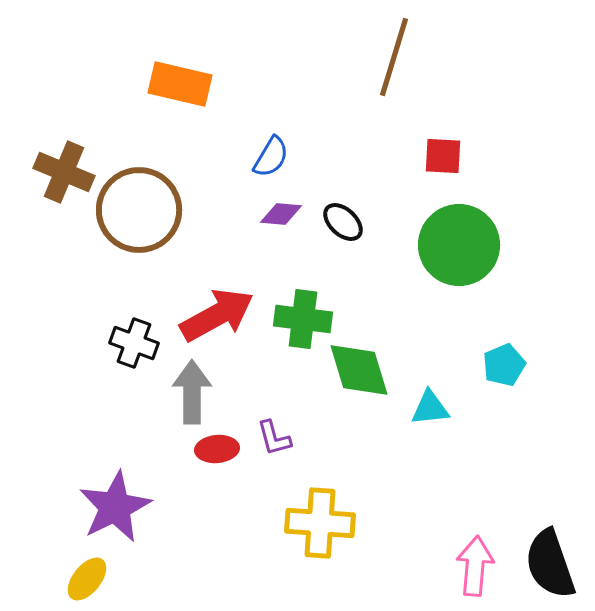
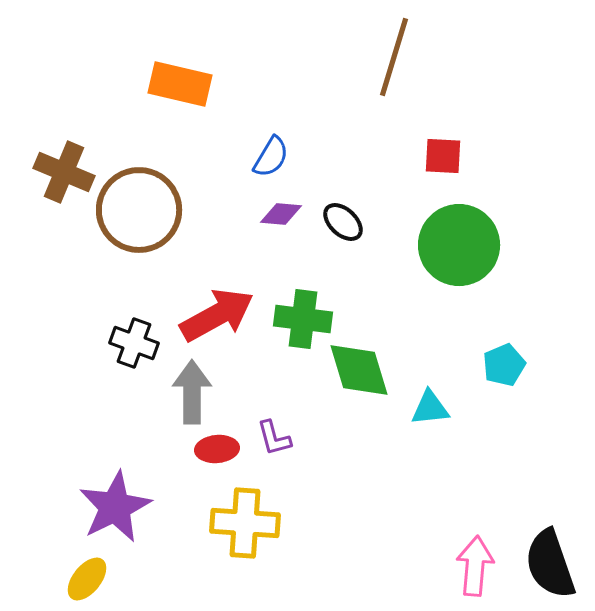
yellow cross: moved 75 px left
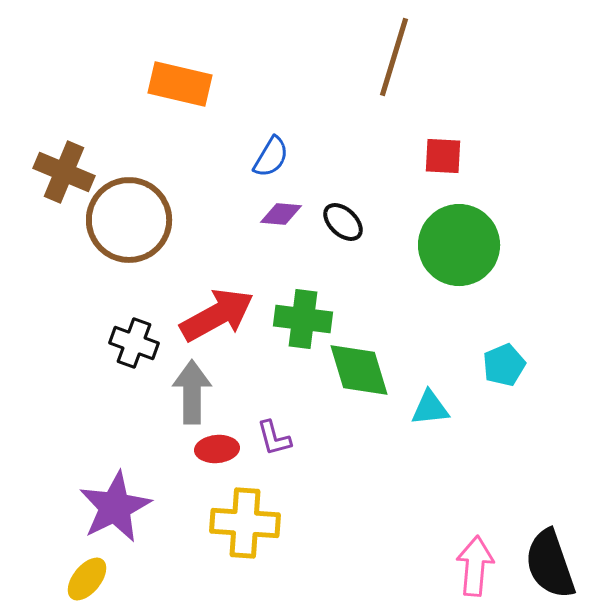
brown circle: moved 10 px left, 10 px down
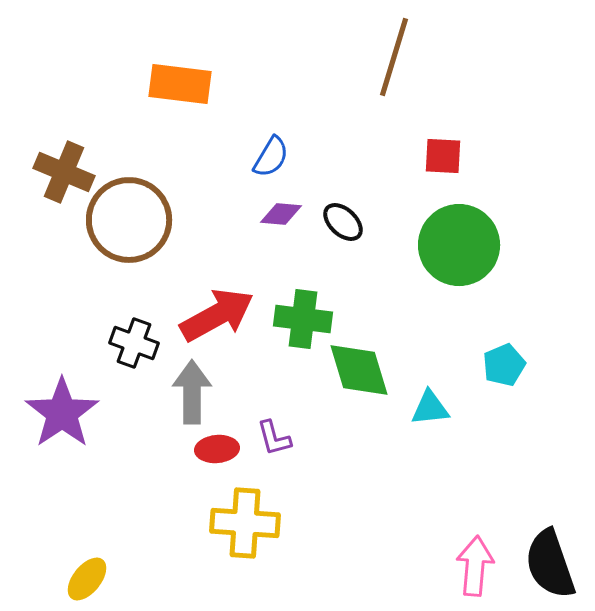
orange rectangle: rotated 6 degrees counterclockwise
purple star: moved 53 px left, 94 px up; rotated 8 degrees counterclockwise
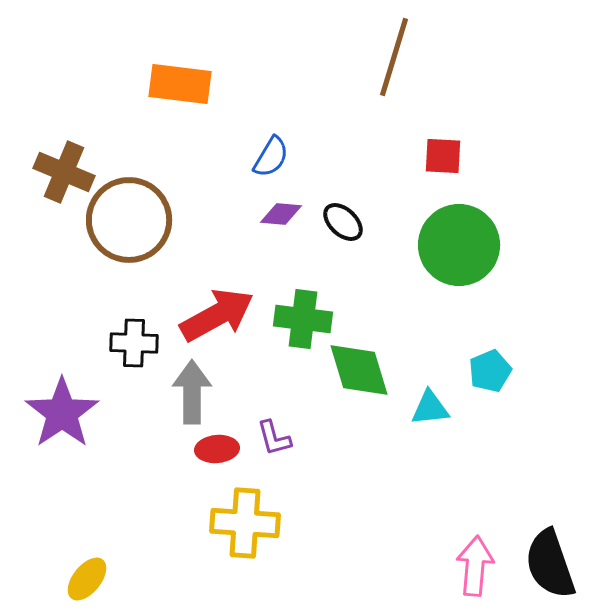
black cross: rotated 18 degrees counterclockwise
cyan pentagon: moved 14 px left, 6 px down
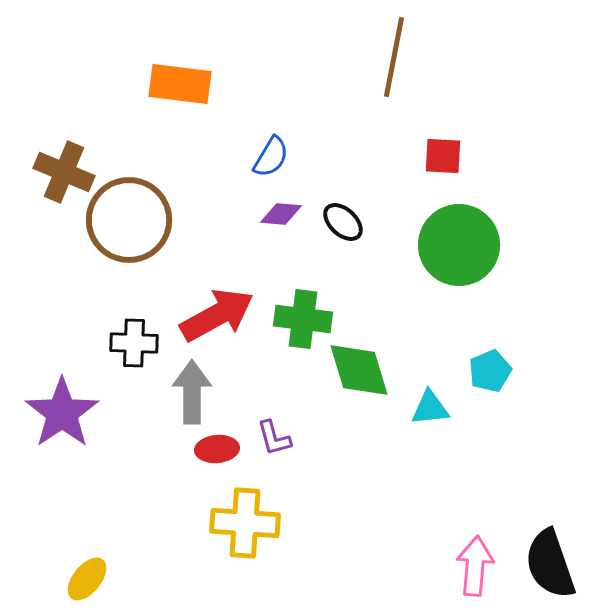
brown line: rotated 6 degrees counterclockwise
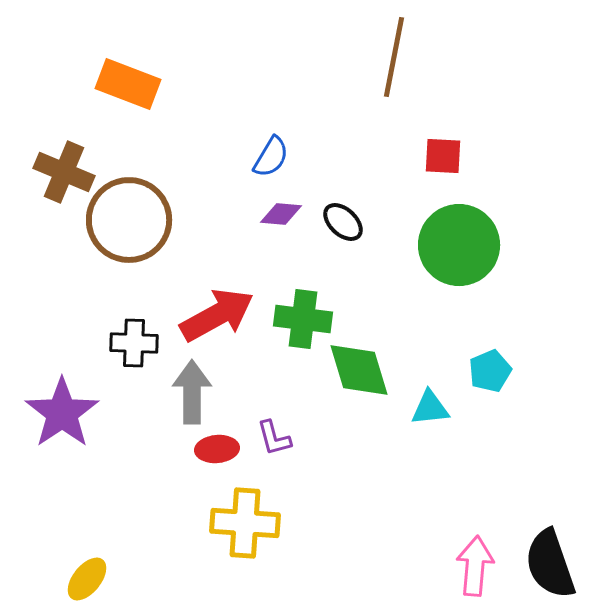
orange rectangle: moved 52 px left; rotated 14 degrees clockwise
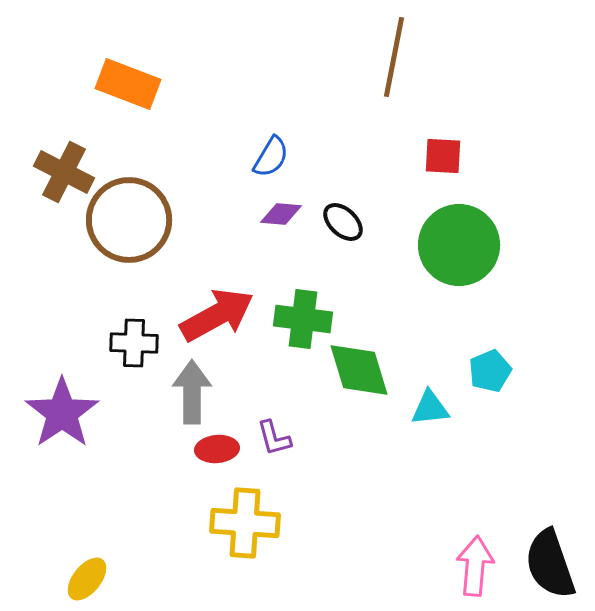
brown cross: rotated 4 degrees clockwise
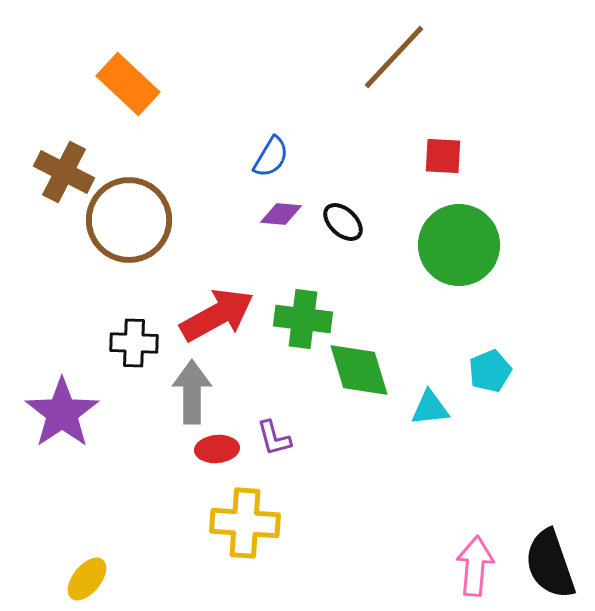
brown line: rotated 32 degrees clockwise
orange rectangle: rotated 22 degrees clockwise
